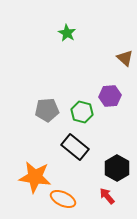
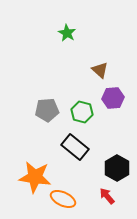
brown triangle: moved 25 px left, 12 px down
purple hexagon: moved 3 px right, 2 px down
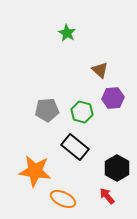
orange star: moved 6 px up
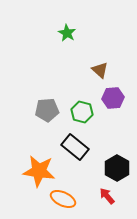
orange star: moved 4 px right
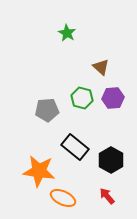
brown triangle: moved 1 px right, 3 px up
green hexagon: moved 14 px up
black hexagon: moved 6 px left, 8 px up
orange ellipse: moved 1 px up
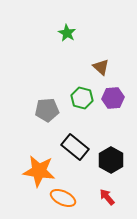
red arrow: moved 1 px down
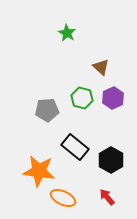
purple hexagon: rotated 20 degrees counterclockwise
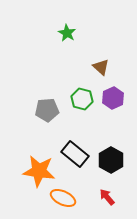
green hexagon: moved 1 px down
black rectangle: moved 7 px down
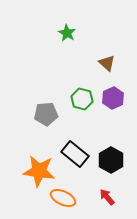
brown triangle: moved 6 px right, 4 px up
gray pentagon: moved 1 px left, 4 px down
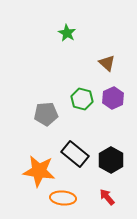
orange ellipse: rotated 20 degrees counterclockwise
